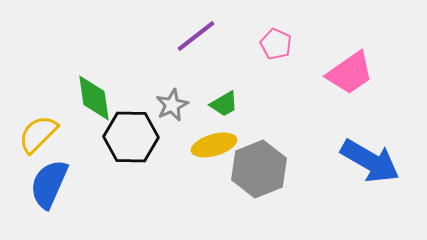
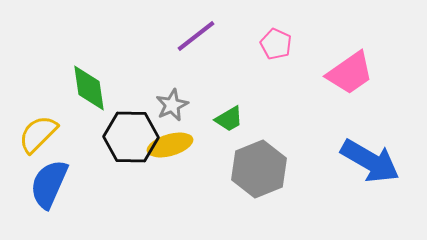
green diamond: moved 5 px left, 10 px up
green trapezoid: moved 5 px right, 15 px down
yellow ellipse: moved 44 px left
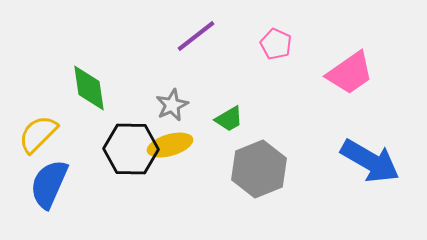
black hexagon: moved 12 px down
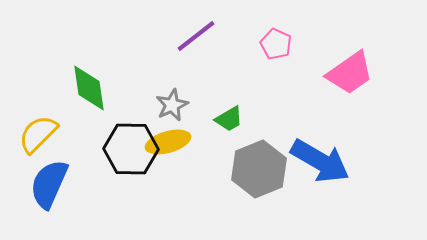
yellow ellipse: moved 2 px left, 3 px up
blue arrow: moved 50 px left
